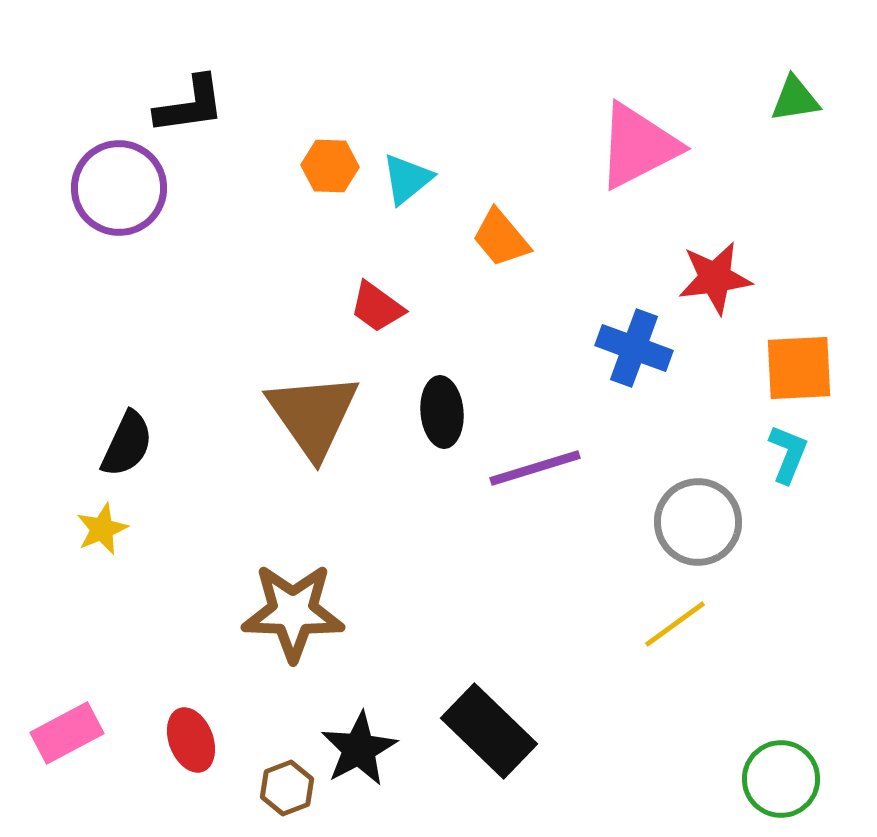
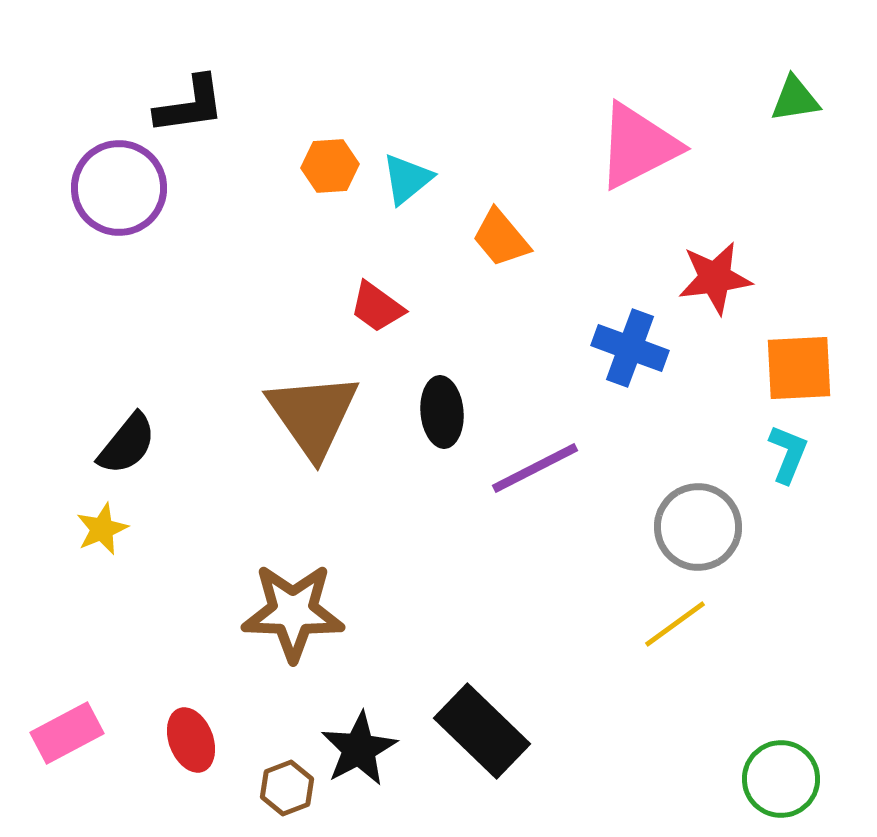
orange hexagon: rotated 6 degrees counterclockwise
blue cross: moved 4 px left
black semicircle: rotated 14 degrees clockwise
purple line: rotated 10 degrees counterclockwise
gray circle: moved 5 px down
black rectangle: moved 7 px left
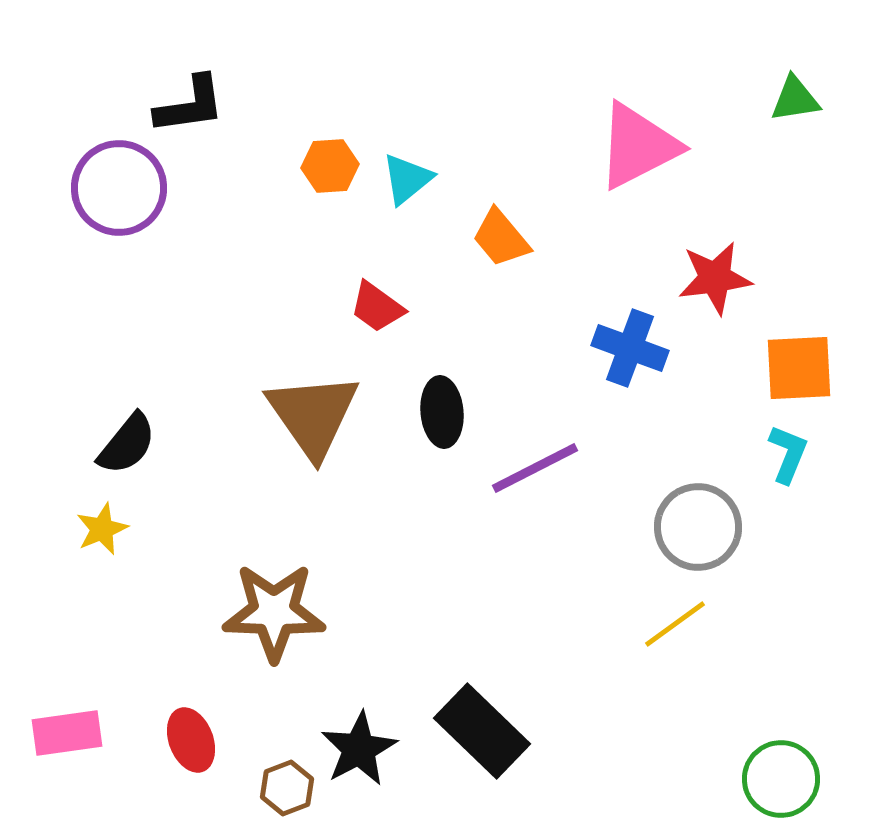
brown star: moved 19 px left
pink rectangle: rotated 20 degrees clockwise
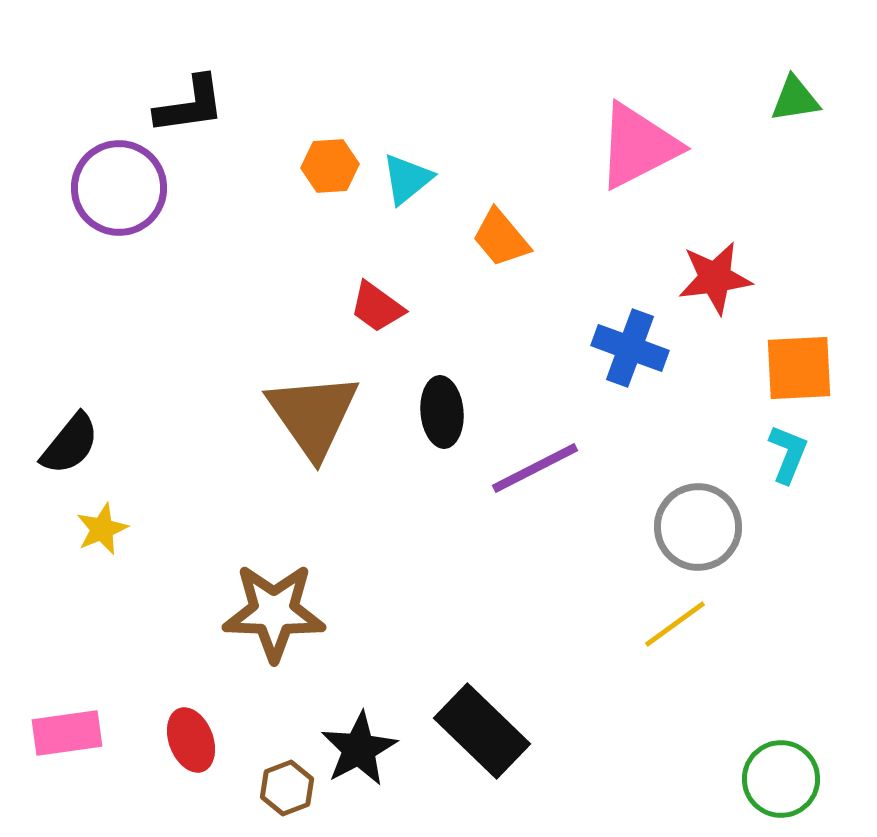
black semicircle: moved 57 px left
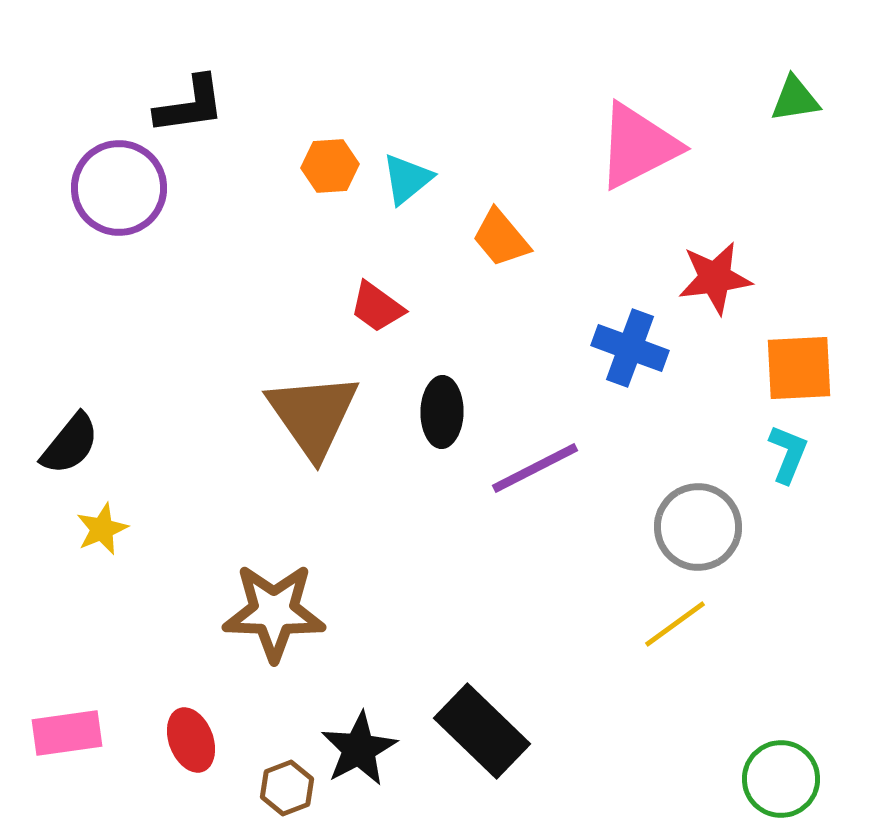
black ellipse: rotated 6 degrees clockwise
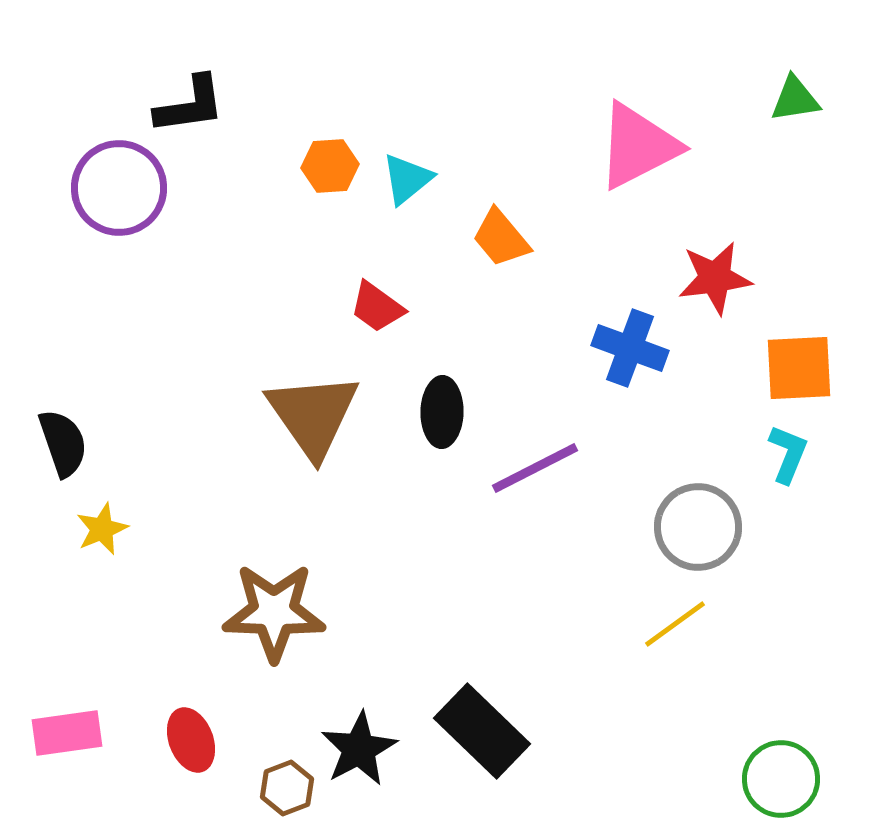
black semicircle: moved 7 px left, 1 px up; rotated 58 degrees counterclockwise
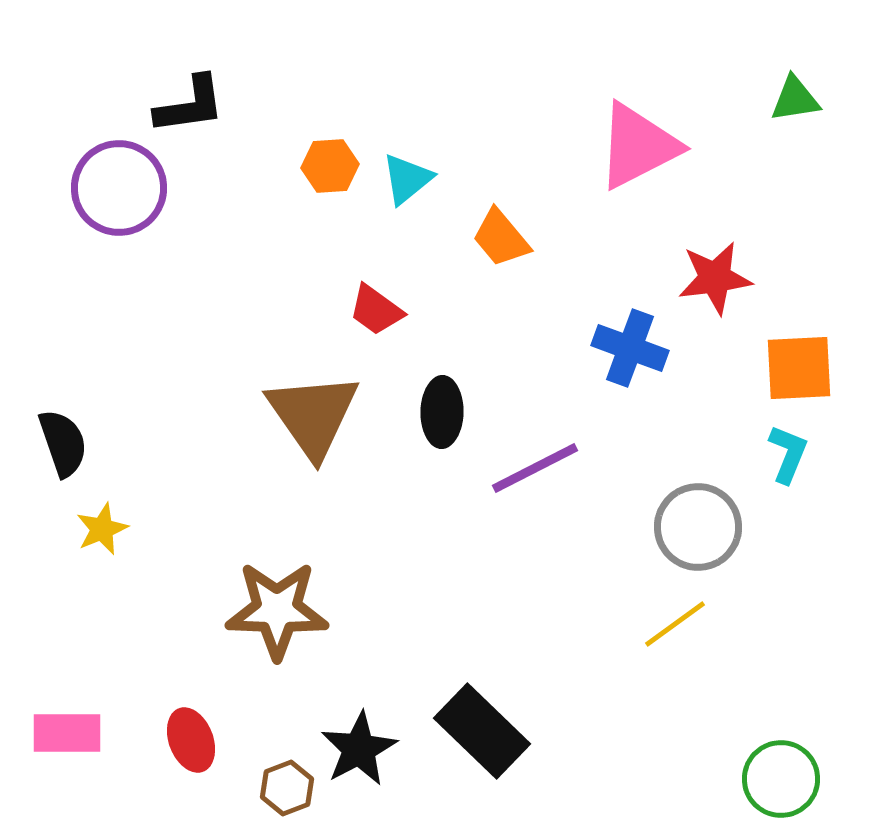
red trapezoid: moved 1 px left, 3 px down
brown star: moved 3 px right, 2 px up
pink rectangle: rotated 8 degrees clockwise
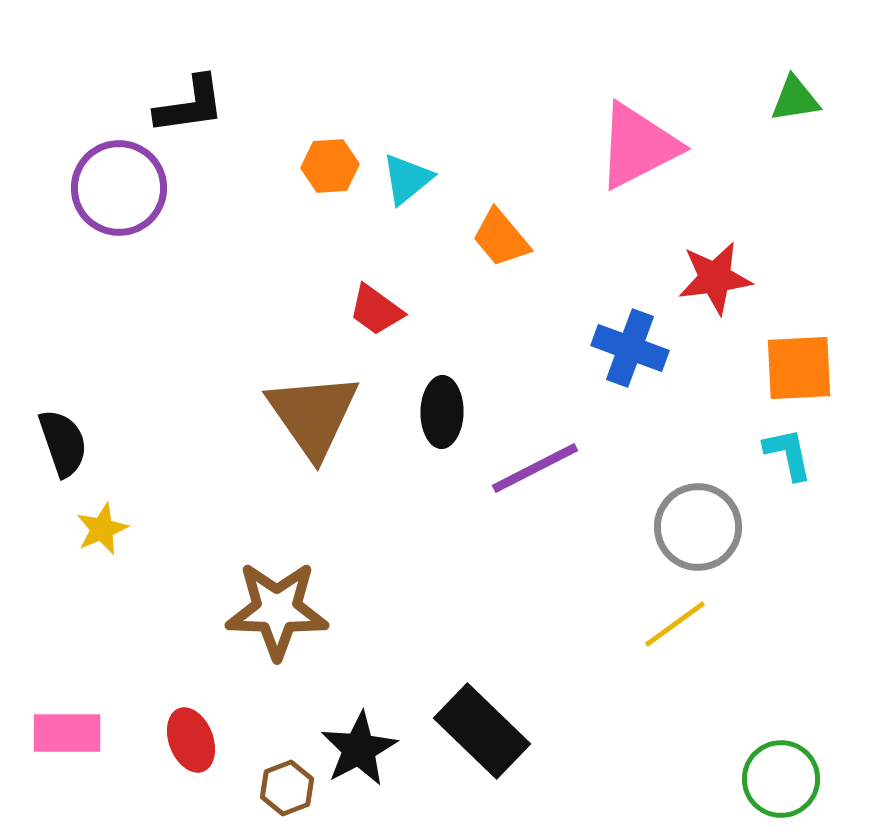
cyan L-shape: rotated 34 degrees counterclockwise
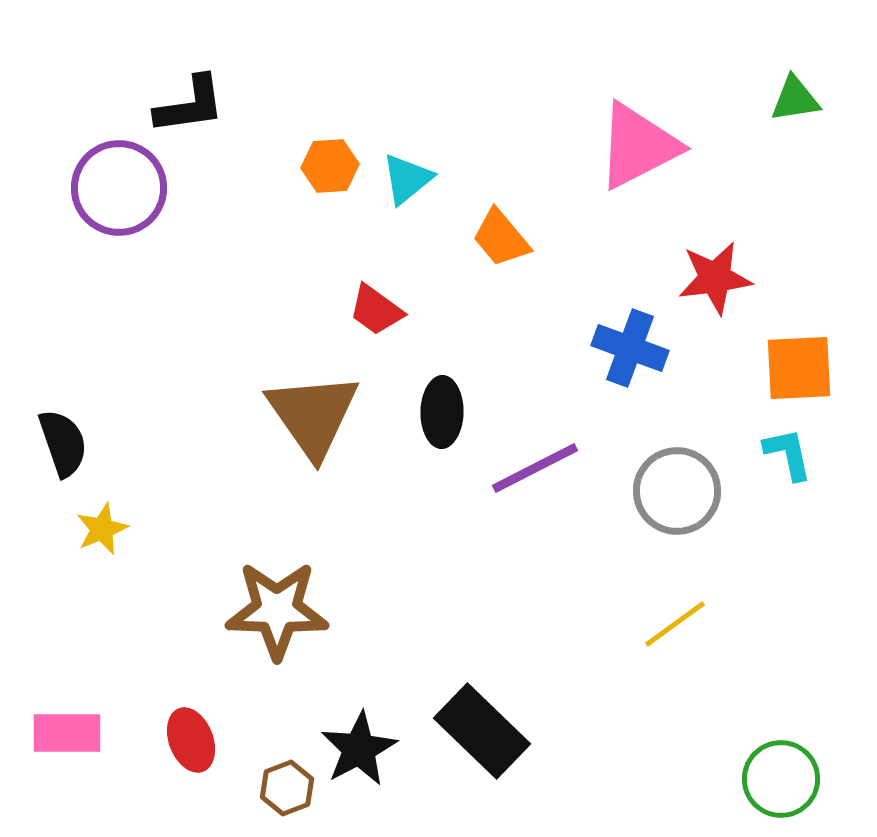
gray circle: moved 21 px left, 36 px up
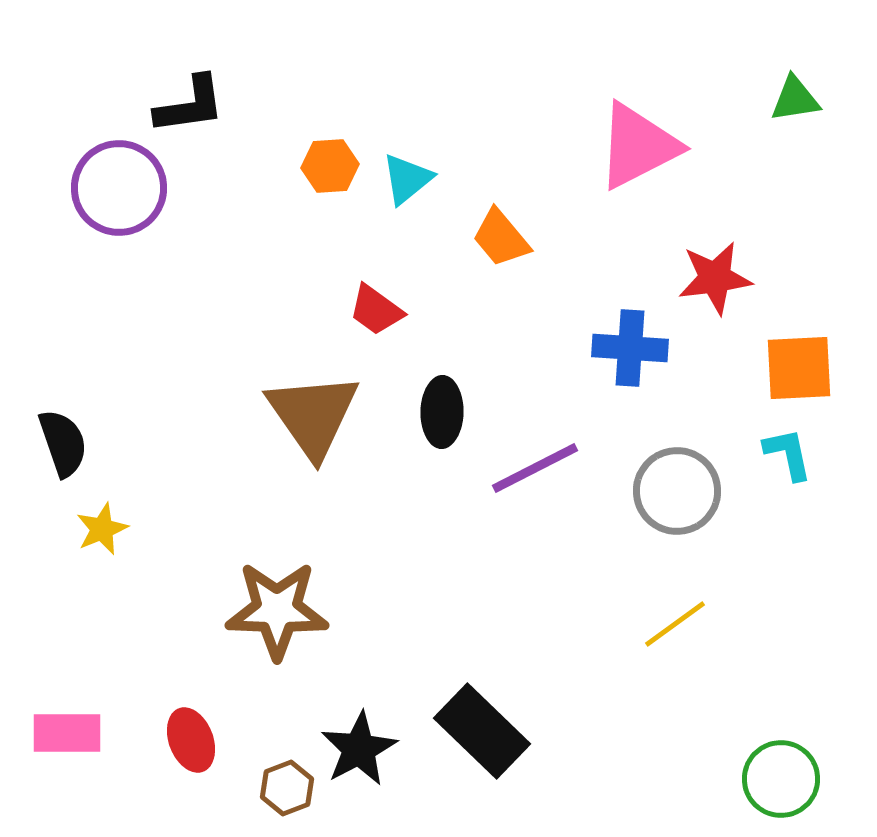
blue cross: rotated 16 degrees counterclockwise
